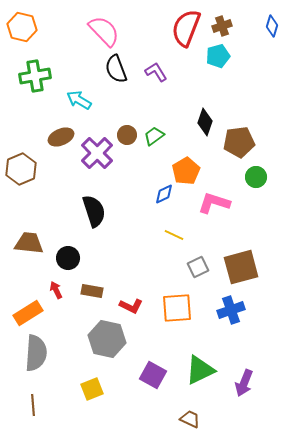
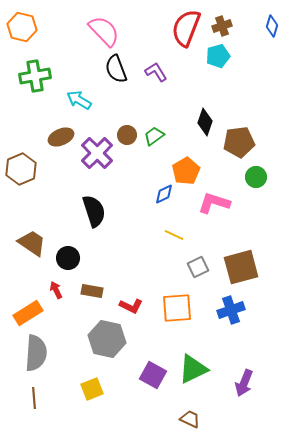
brown trapezoid at (29, 243): moved 3 px right; rotated 28 degrees clockwise
green triangle at (200, 370): moved 7 px left, 1 px up
brown line at (33, 405): moved 1 px right, 7 px up
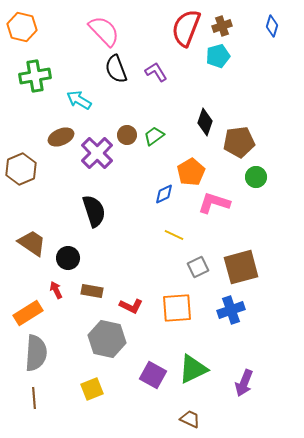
orange pentagon at (186, 171): moved 5 px right, 1 px down
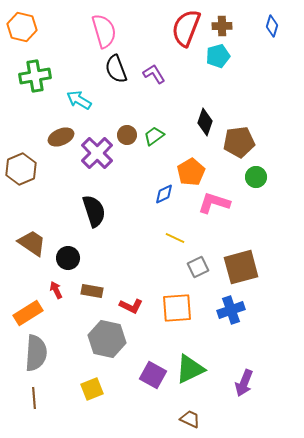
brown cross at (222, 26): rotated 18 degrees clockwise
pink semicircle at (104, 31): rotated 28 degrees clockwise
purple L-shape at (156, 72): moved 2 px left, 2 px down
yellow line at (174, 235): moved 1 px right, 3 px down
green triangle at (193, 369): moved 3 px left
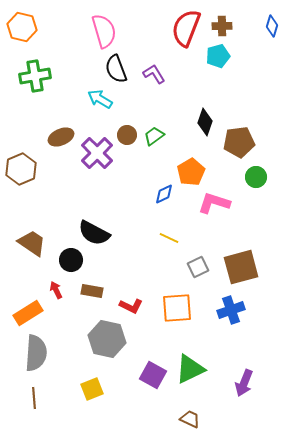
cyan arrow at (79, 100): moved 21 px right, 1 px up
black semicircle at (94, 211): moved 22 px down; rotated 136 degrees clockwise
yellow line at (175, 238): moved 6 px left
black circle at (68, 258): moved 3 px right, 2 px down
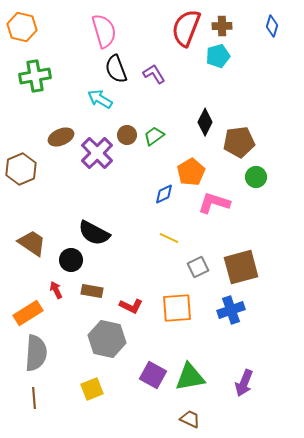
black diamond at (205, 122): rotated 8 degrees clockwise
green triangle at (190, 369): moved 8 px down; rotated 16 degrees clockwise
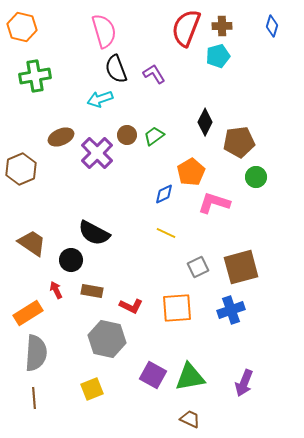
cyan arrow at (100, 99): rotated 50 degrees counterclockwise
yellow line at (169, 238): moved 3 px left, 5 px up
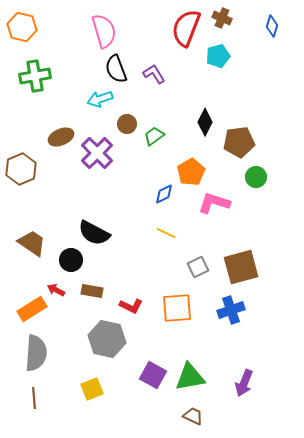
brown cross at (222, 26): moved 8 px up; rotated 24 degrees clockwise
brown circle at (127, 135): moved 11 px up
red arrow at (56, 290): rotated 36 degrees counterclockwise
orange rectangle at (28, 313): moved 4 px right, 4 px up
brown trapezoid at (190, 419): moved 3 px right, 3 px up
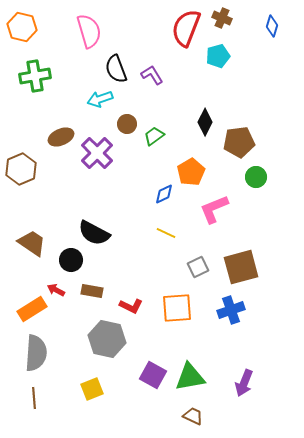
pink semicircle at (104, 31): moved 15 px left
purple L-shape at (154, 74): moved 2 px left, 1 px down
pink L-shape at (214, 203): moved 6 px down; rotated 40 degrees counterclockwise
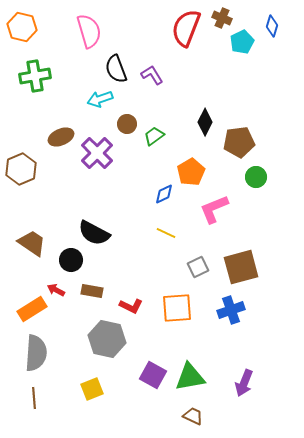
cyan pentagon at (218, 56): moved 24 px right, 14 px up; rotated 10 degrees counterclockwise
